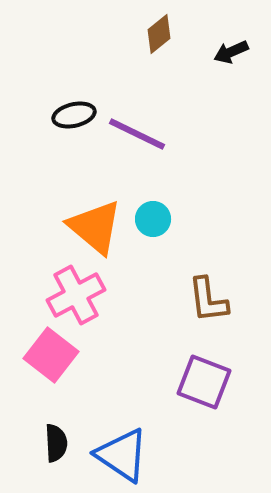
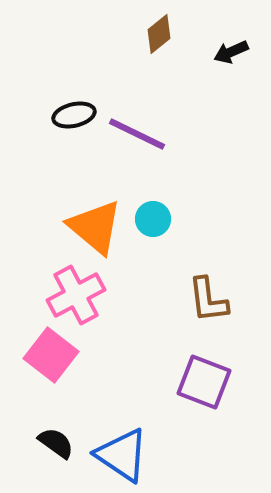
black semicircle: rotated 51 degrees counterclockwise
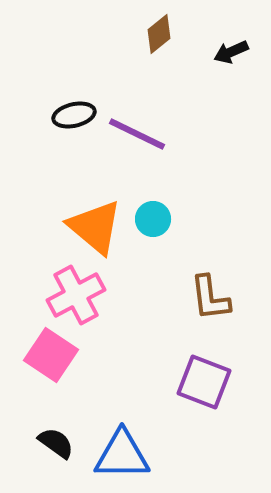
brown L-shape: moved 2 px right, 2 px up
pink square: rotated 4 degrees counterclockwise
blue triangle: rotated 34 degrees counterclockwise
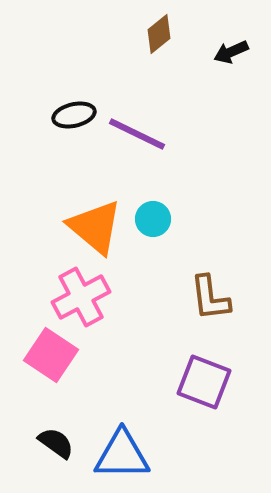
pink cross: moved 5 px right, 2 px down
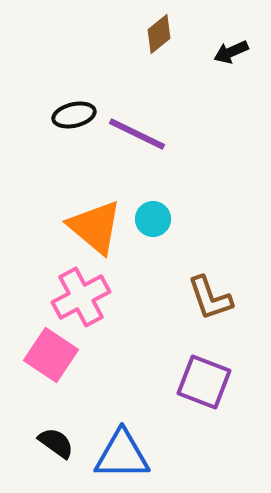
brown L-shape: rotated 12 degrees counterclockwise
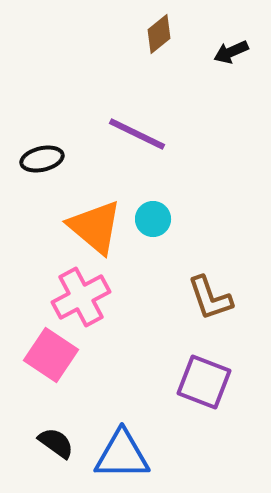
black ellipse: moved 32 px left, 44 px down
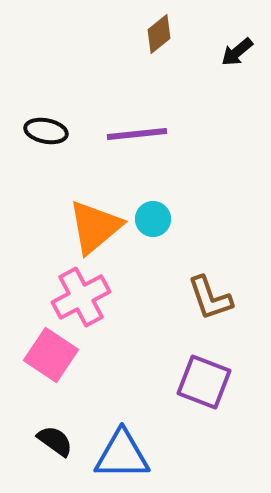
black arrow: moved 6 px right; rotated 16 degrees counterclockwise
purple line: rotated 32 degrees counterclockwise
black ellipse: moved 4 px right, 28 px up; rotated 24 degrees clockwise
orange triangle: rotated 40 degrees clockwise
black semicircle: moved 1 px left, 2 px up
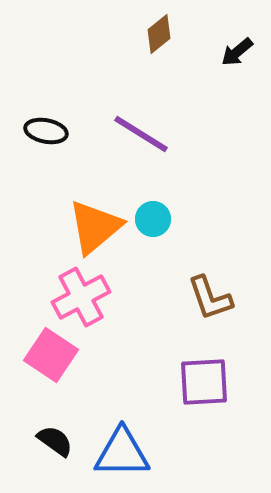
purple line: moved 4 px right; rotated 38 degrees clockwise
purple square: rotated 24 degrees counterclockwise
blue triangle: moved 2 px up
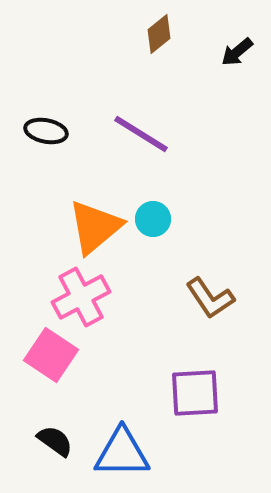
brown L-shape: rotated 15 degrees counterclockwise
purple square: moved 9 px left, 11 px down
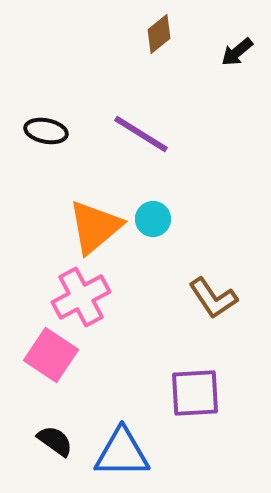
brown L-shape: moved 3 px right
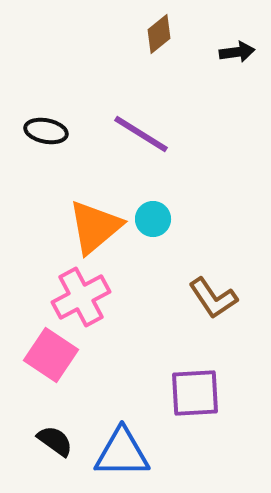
black arrow: rotated 148 degrees counterclockwise
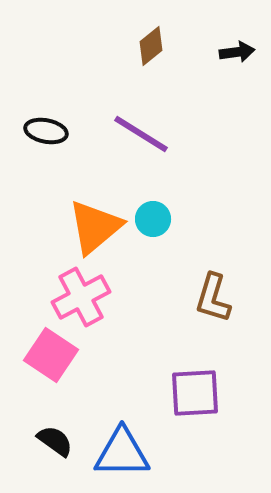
brown diamond: moved 8 px left, 12 px down
brown L-shape: rotated 51 degrees clockwise
